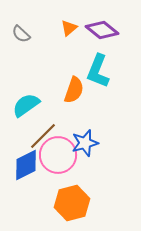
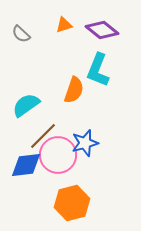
orange triangle: moved 5 px left, 3 px up; rotated 24 degrees clockwise
cyan L-shape: moved 1 px up
blue diamond: rotated 20 degrees clockwise
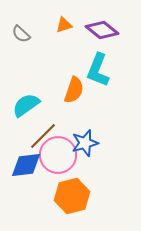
orange hexagon: moved 7 px up
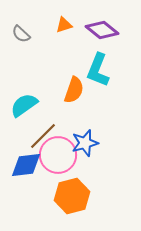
cyan semicircle: moved 2 px left
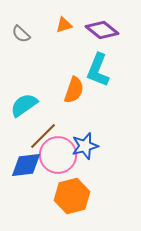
blue star: moved 3 px down
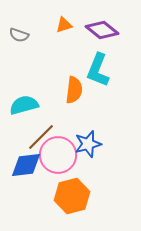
gray semicircle: moved 2 px left, 1 px down; rotated 24 degrees counterclockwise
orange semicircle: rotated 12 degrees counterclockwise
cyan semicircle: rotated 20 degrees clockwise
brown line: moved 2 px left, 1 px down
blue star: moved 3 px right, 2 px up
